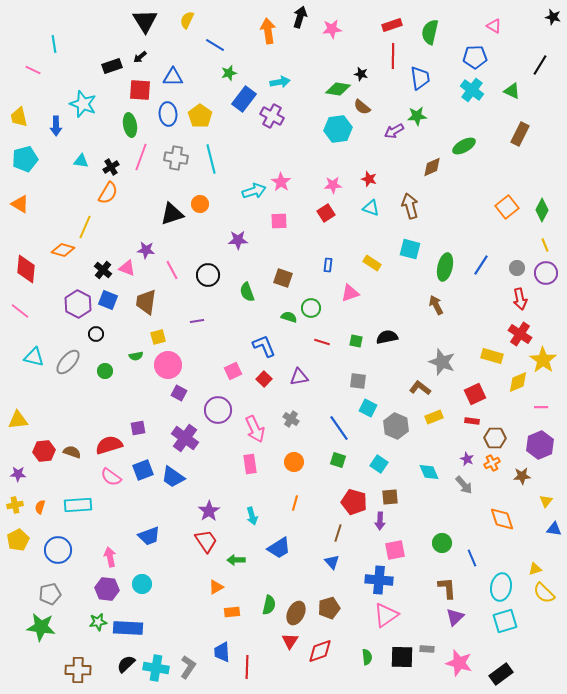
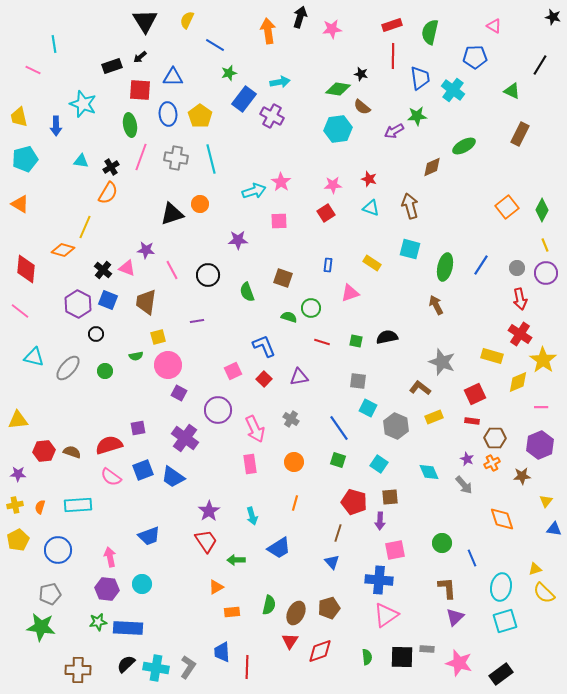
cyan cross at (472, 90): moved 19 px left
gray ellipse at (68, 362): moved 6 px down
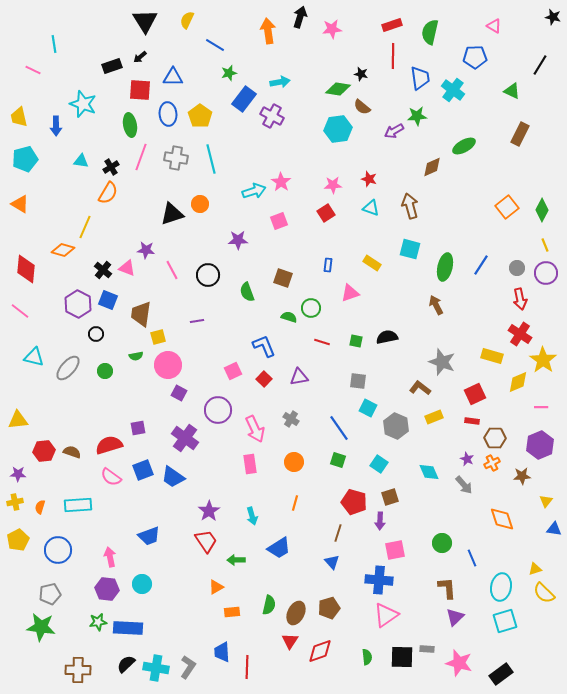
pink square at (279, 221): rotated 18 degrees counterclockwise
brown trapezoid at (146, 302): moved 5 px left, 12 px down
brown square at (390, 497): rotated 12 degrees counterclockwise
yellow cross at (15, 505): moved 3 px up
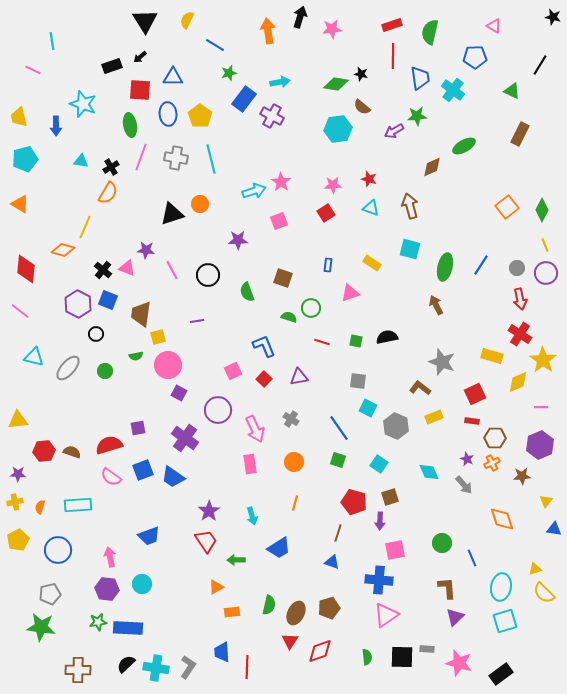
cyan line at (54, 44): moved 2 px left, 3 px up
green diamond at (338, 89): moved 2 px left, 5 px up
blue triangle at (332, 562): rotated 28 degrees counterclockwise
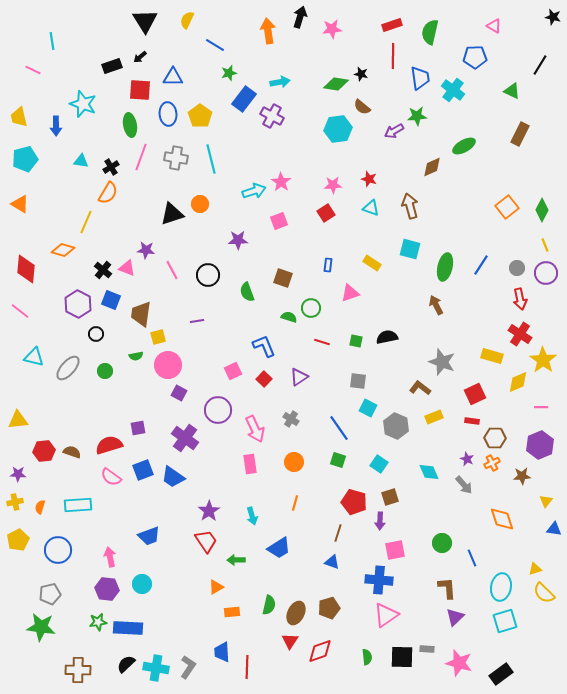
yellow line at (85, 227): moved 1 px right, 5 px up
blue square at (108, 300): moved 3 px right
purple triangle at (299, 377): rotated 24 degrees counterclockwise
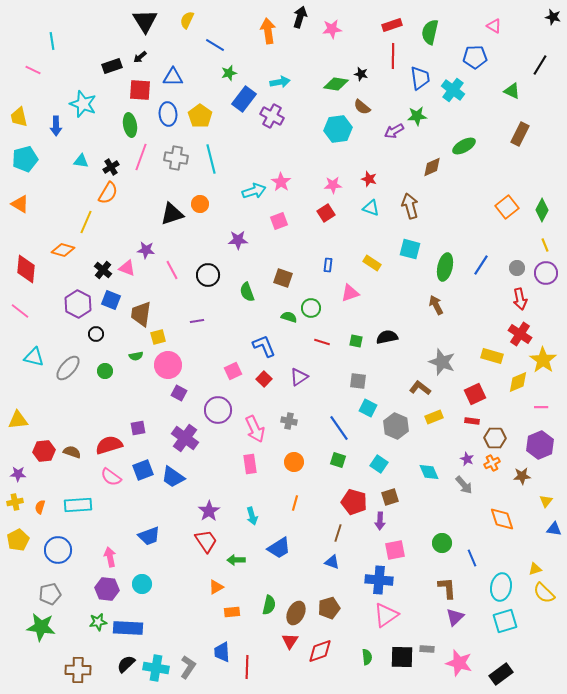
gray cross at (291, 419): moved 2 px left, 2 px down; rotated 21 degrees counterclockwise
